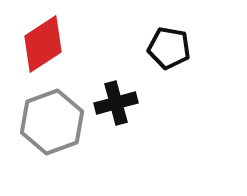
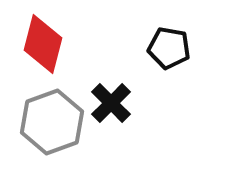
red diamond: rotated 42 degrees counterclockwise
black cross: moved 5 px left; rotated 30 degrees counterclockwise
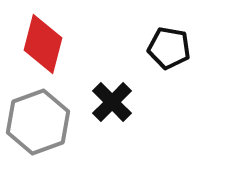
black cross: moved 1 px right, 1 px up
gray hexagon: moved 14 px left
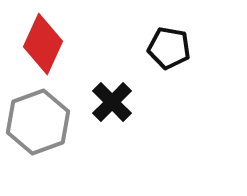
red diamond: rotated 10 degrees clockwise
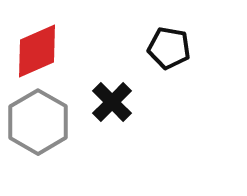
red diamond: moved 6 px left, 7 px down; rotated 42 degrees clockwise
gray hexagon: rotated 10 degrees counterclockwise
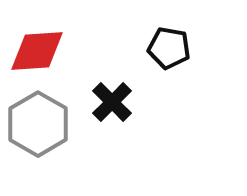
red diamond: rotated 20 degrees clockwise
gray hexagon: moved 2 px down
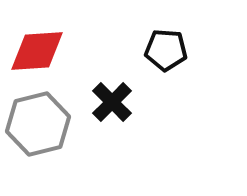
black pentagon: moved 3 px left, 2 px down; rotated 6 degrees counterclockwise
gray hexagon: rotated 16 degrees clockwise
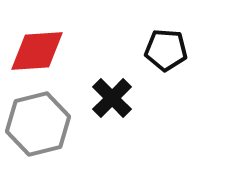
black cross: moved 4 px up
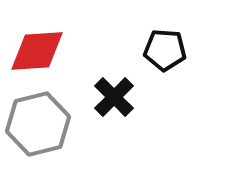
black pentagon: moved 1 px left
black cross: moved 2 px right, 1 px up
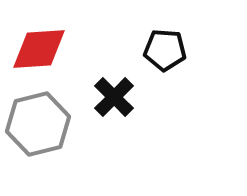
red diamond: moved 2 px right, 2 px up
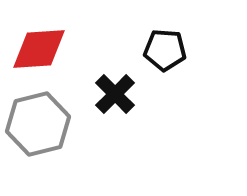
black cross: moved 1 px right, 3 px up
